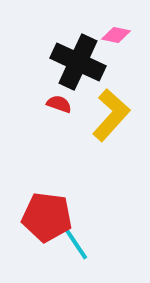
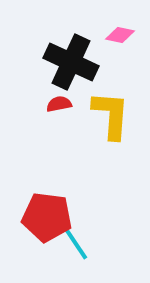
pink diamond: moved 4 px right
black cross: moved 7 px left
red semicircle: rotated 30 degrees counterclockwise
yellow L-shape: rotated 38 degrees counterclockwise
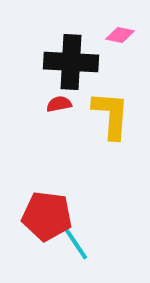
black cross: rotated 22 degrees counterclockwise
red pentagon: moved 1 px up
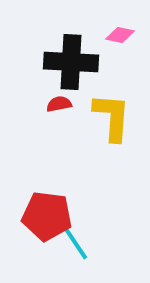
yellow L-shape: moved 1 px right, 2 px down
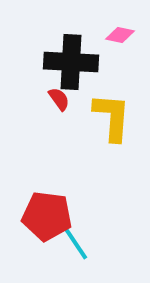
red semicircle: moved 5 px up; rotated 65 degrees clockwise
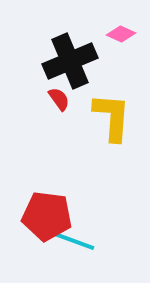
pink diamond: moved 1 px right, 1 px up; rotated 12 degrees clockwise
black cross: moved 1 px left, 1 px up; rotated 26 degrees counterclockwise
cyan line: rotated 36 degrees counterclockwise
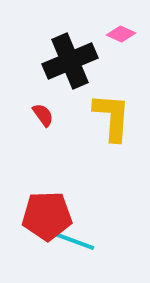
red semicircle: moved 16 px left, 16 px down
red pentagon: rotated 9 degrees counterclockwise
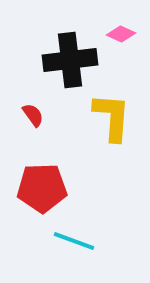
black cross: moved 1 px up; rotated 16 degrees clockwise
red semicircle: moved 10 px left
red pentagon: moved 5 px left, 28 px up
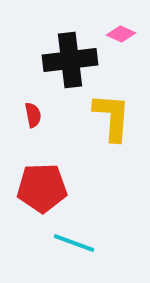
red semicircle: rotated 25 degrees clockwise
cyan line: moved 2 px down
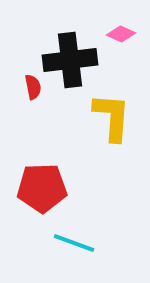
red semicircle: moved 28 px up
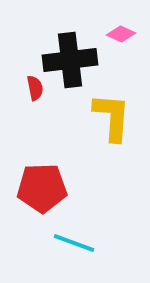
red semicircle: moved 2 px right, 1 px down
